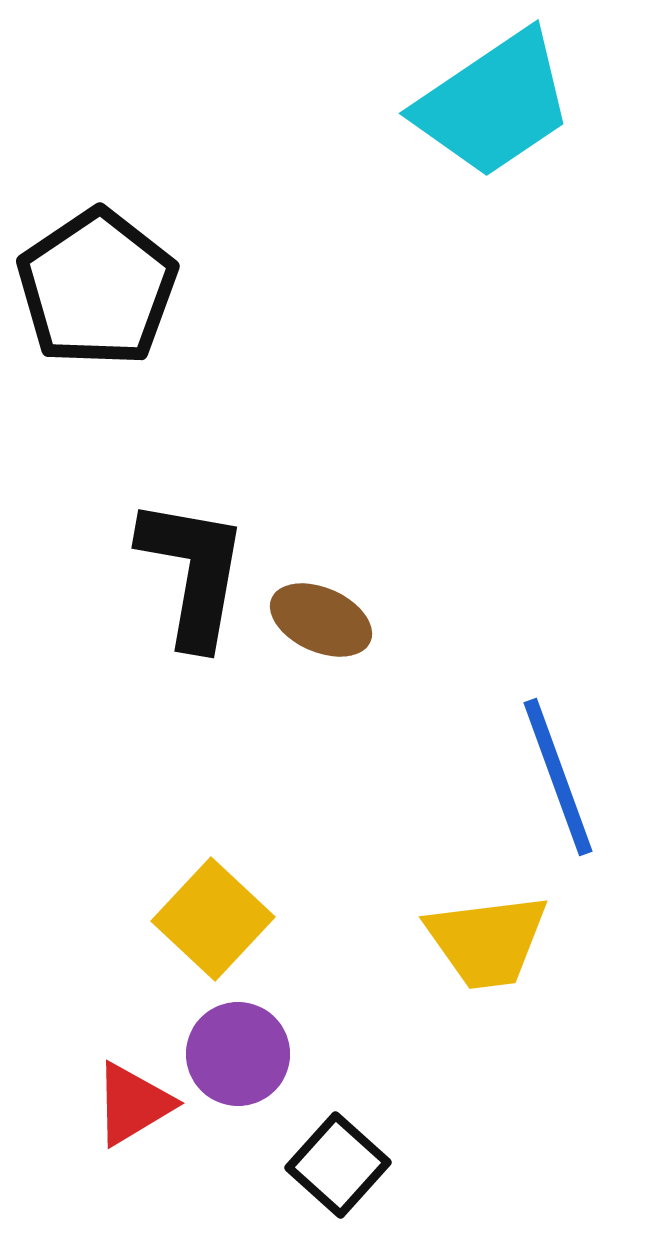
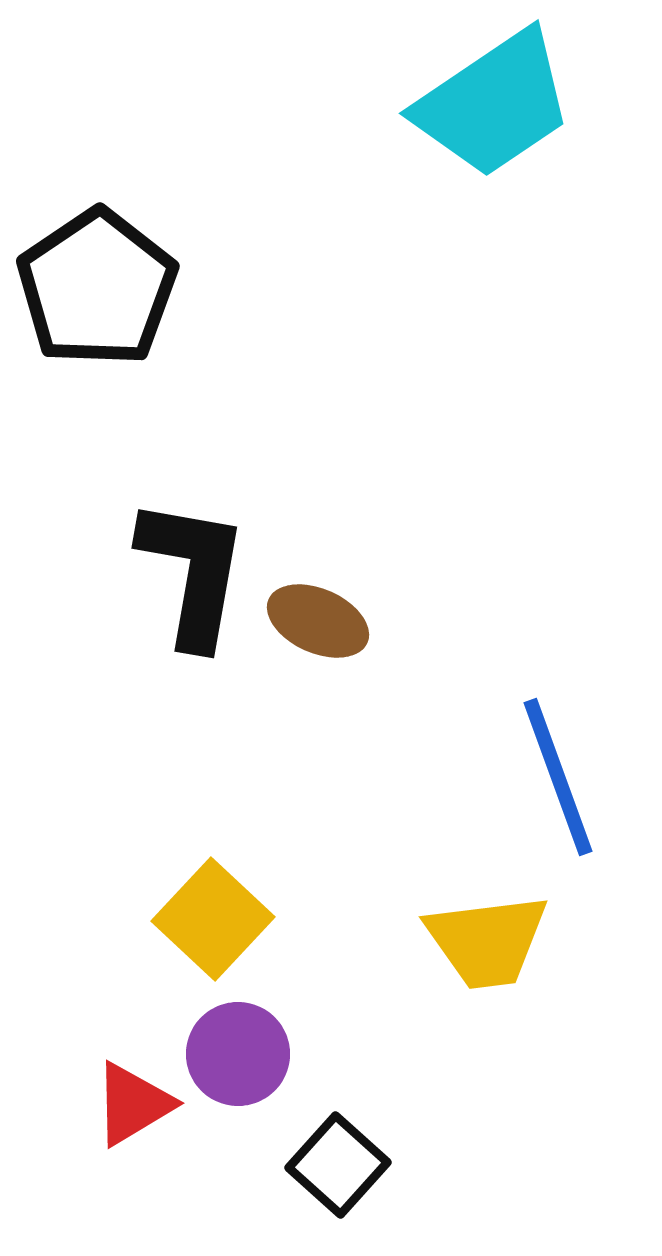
brown ellipse: moved 3 px left, 1 px down
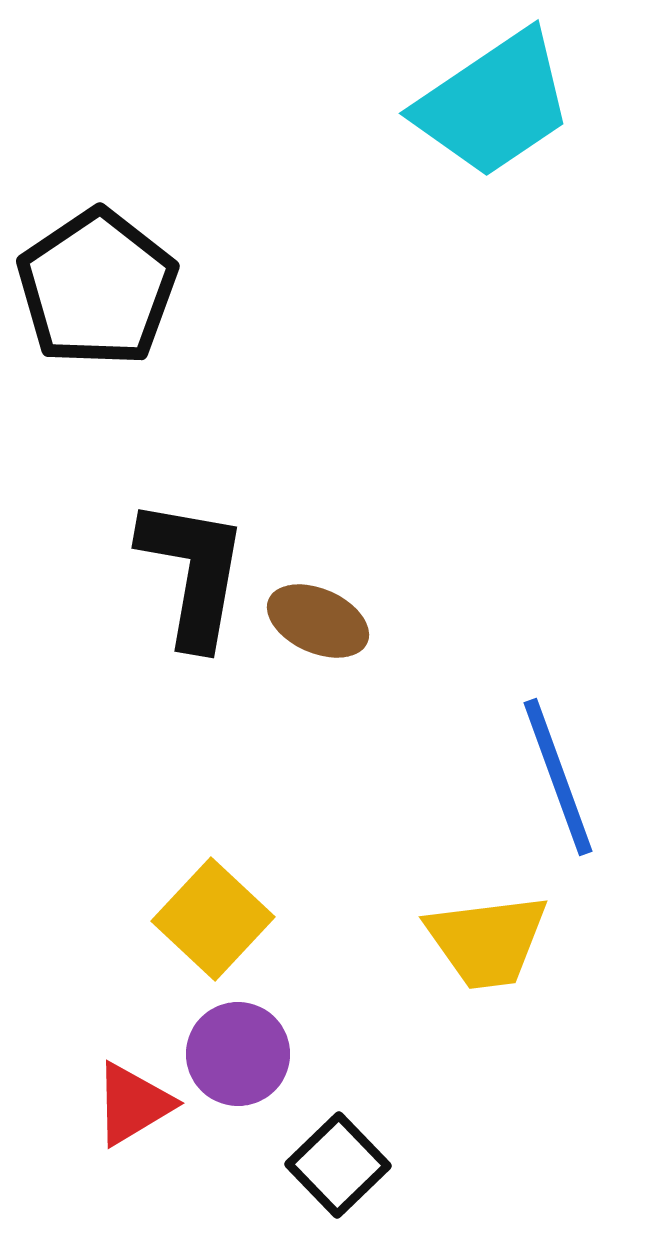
black square: rotated 4 degrees clockwise
